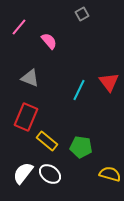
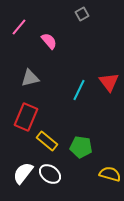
gray triangle: rotated 36 degrees counterclockwise
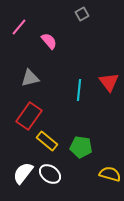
cyan line: rotated 20 degrees counterclockwise
red rectangle: moved 3 px right, 1 px up; rotated 12 degrees clockwise
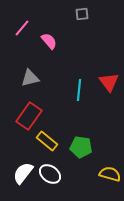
gray square: rotated 24 degrees clockwise
pink line: moved 3 px right, 1 px down
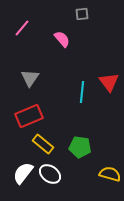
pink semicircle: moved 13 px right, 2 px up
gray triangle: rotated 42 degrees counterclockwise
cyan line: moved 3 px right, 2 px down
red rectangle: rotated 32 degrees clockwise
yellow rectangle: moved 4 px left, 3 px down
green pentagon: moved 1 px left
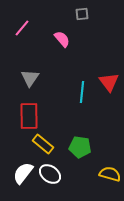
red rectangle: rotated 68 degrees counterclockwise
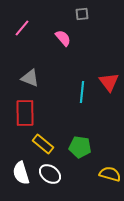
pink semicircle: moved 1 px right, 1 px up
gray triangle: rotated 42 degrees counterclockwise
red rectangle: moved 4 px left, 3 px up
white semicircle: moved 2 px left; rotated 55 degrees counterclockwise
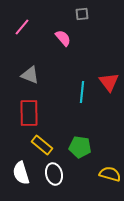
pink line: moved 1 px up
gray triangle: moved 3 px up
red rectangle: moved 4 px right
yellow rectangle: moved 1 px left, 1 px down
white ellipse: moved 4 px right; rotated 40 degrees clockwise
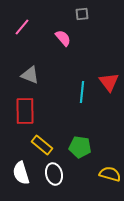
red rectangle: moved 4 px left, 2 px up
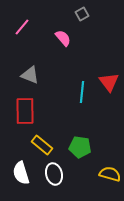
gray square: rotated 24 degrees counterclockwise
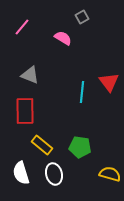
gray square: moved 3 px down
pink semicircle: rotated 18 degrees counterclockwise
